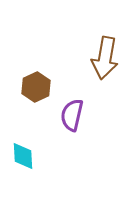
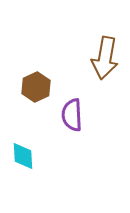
purple semicircle: rotated 16 degrees counterclockwise
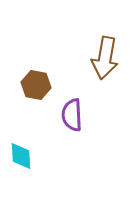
brown hexagon: moved 2 px up; rotated 24 degrees counterclockwise
cyan diamond: moved 2 px left
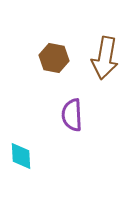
brown hexagon: moved 18 px right, 27 px up
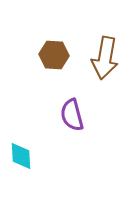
brown hexagon: moved 3 px up; rotated 8 degrees counterclockwise
purple semicircle: rotated 12 degrees counterclockwise
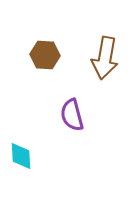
brown hexagon: moved 9 px left
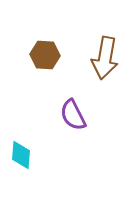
purple semicircle: moved 1 px right; rotated 12 degrees counterclockwise
cyan diamond: moved 1 px up; rotated 8 degrees clockwise
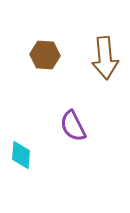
brown arrow: rotated 15 degrees counterclockwise
purple semicircle: moved 11 px down
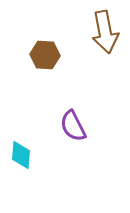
brown arrow: moved 26 px up; rotated 6 degrees counterclockwise
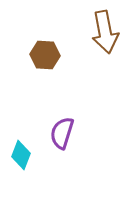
purple semicircle: moved 11 px left, 7 px down; rotated 44 degrees clockwise
cyan diamond: rotated 16 degrees clockwise
